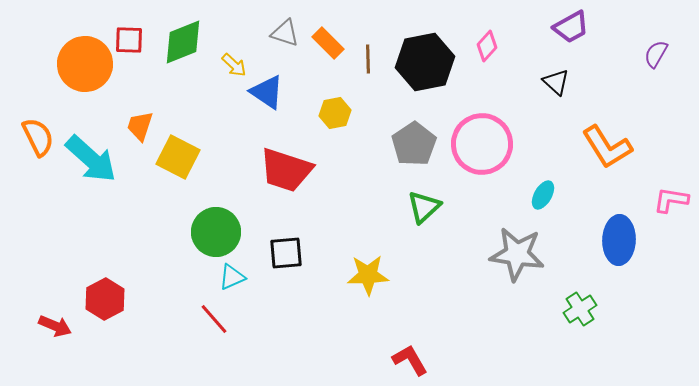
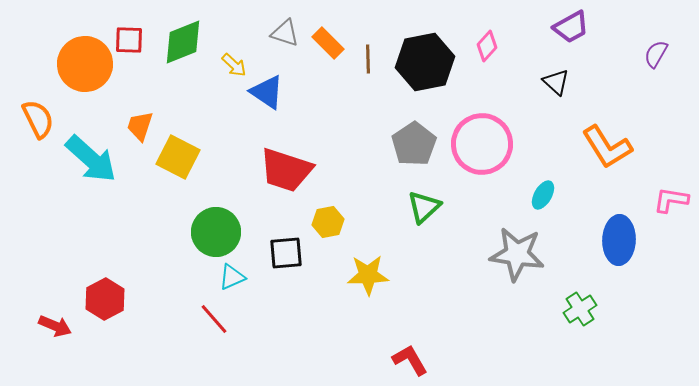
yellow hexagon: moved 7 px left, 109 px down
orange semicircle: moved 18 px up
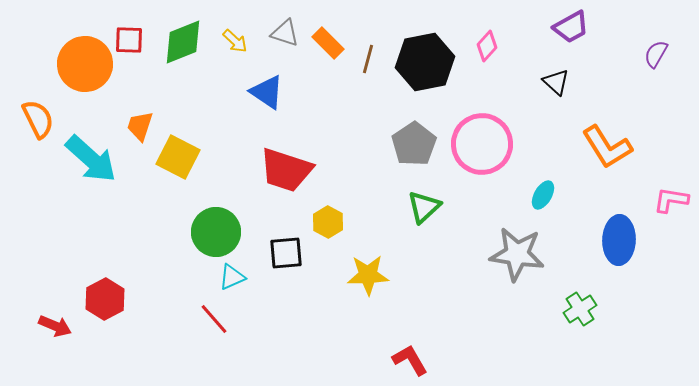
brown line: rotated 16 degrees clockwise
yellow arrow: moved 1 px right, 24 px up
yellow hexagon: rotated 20 degrees counterclockwise
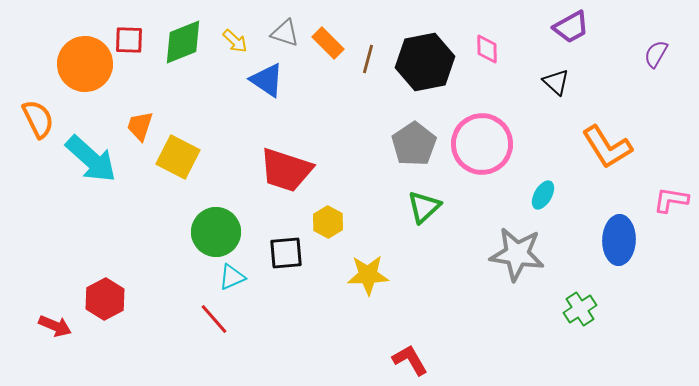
pink diamond: moved 3 px down; rotated 44 degrees counterclockwise
blue triangle: moved 12 px up
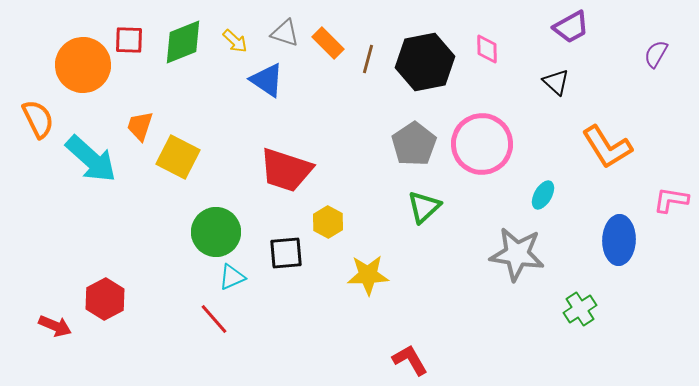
orange circle: moved 2 px left, 1 px down
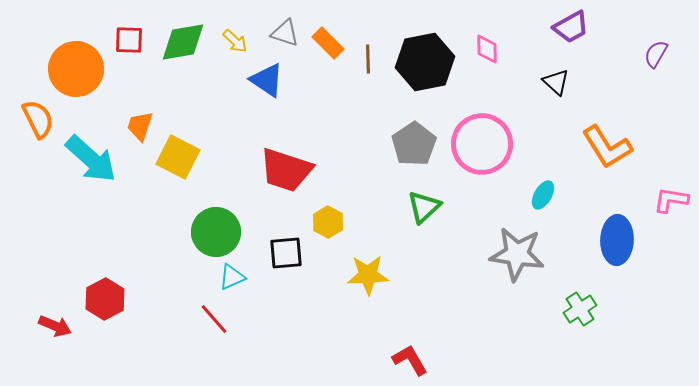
green diamond: rotated 12 degrees clockwise
brown line: rotated 16 degrees counterclockwise
orange circle: moved 7 px left, 4 px down
blue ellipse: moved 2 px left
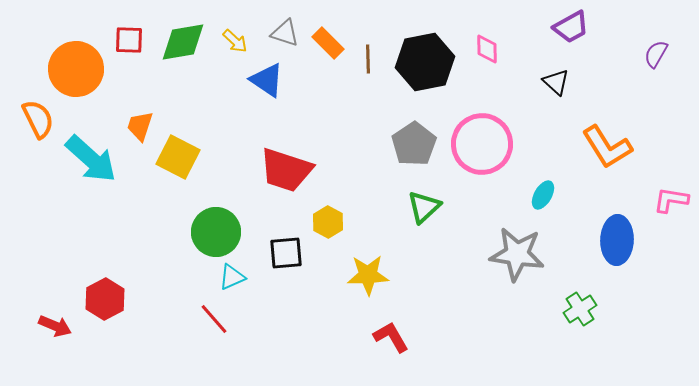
red L-shape: moved 19 px left, 23 px up
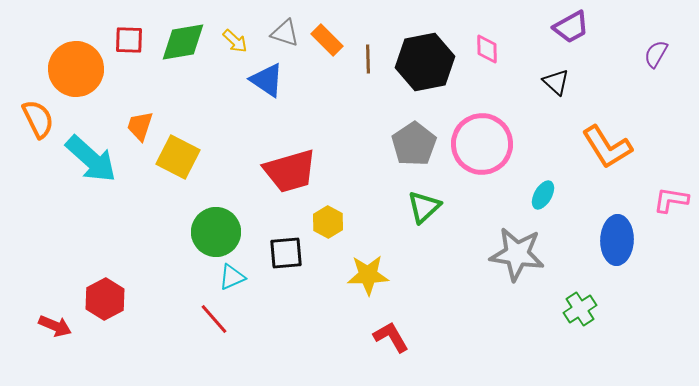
orange rectangle: moved 1 px left, 3 px up
red trapezoid: moved 4 px right, 1 px down; rotated 34 degrees counterclockwise
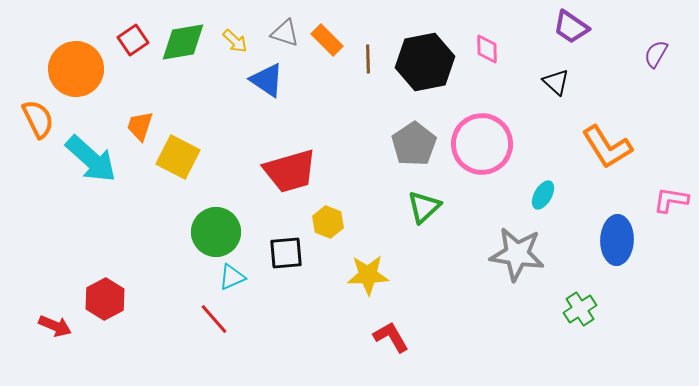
purple trapezoid: rotated 63 degrees clockwise
red square: moved 4 px right; rotated 36 degrees counterclockwise
yellow hexagon: rotated 8 degrees counterclockwise
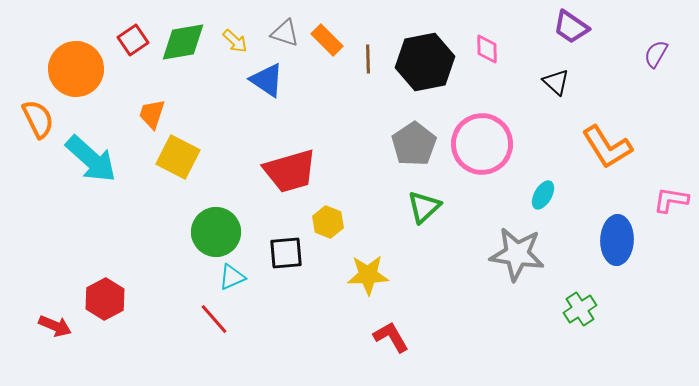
orange trapezoid: moved 12 px right, 12 px up
